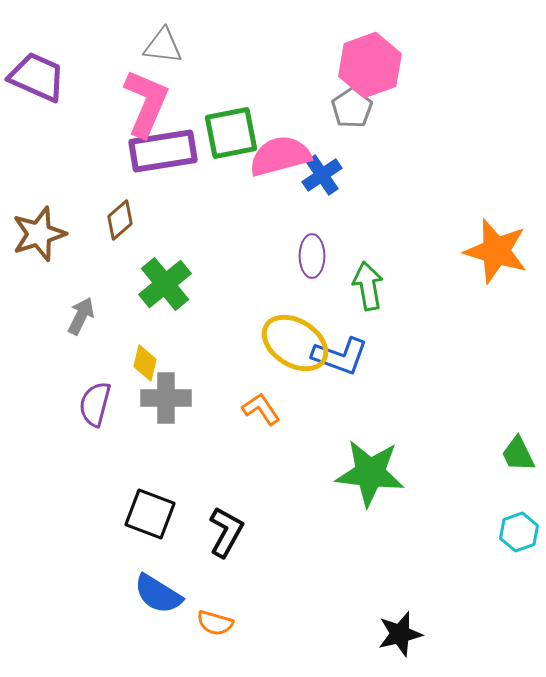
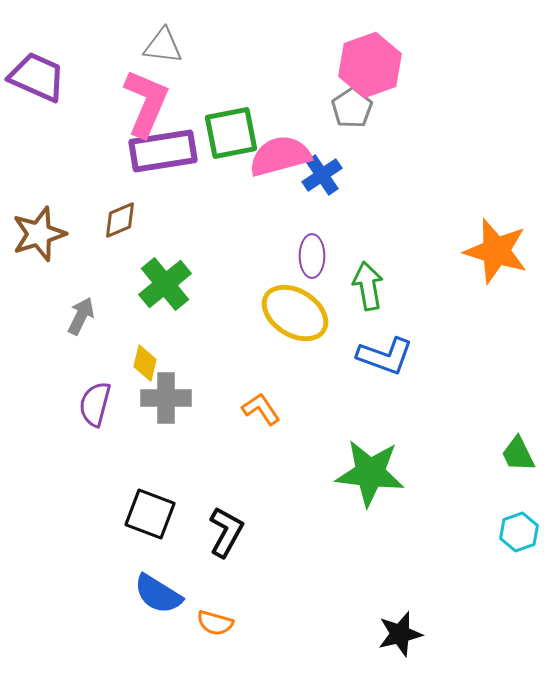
brown diamond: rotated 18 degrees clockwise
yellow ellipse: moved 30 px up
blue L-shape: moved 45 px right
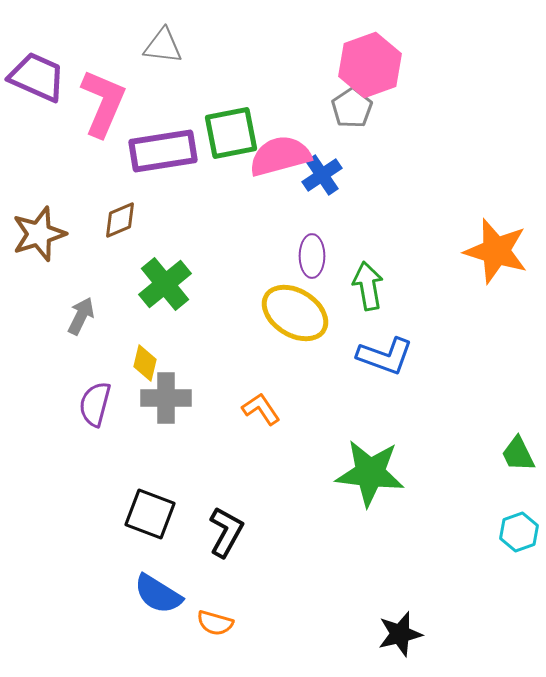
pink L-shape: moved 43 px left
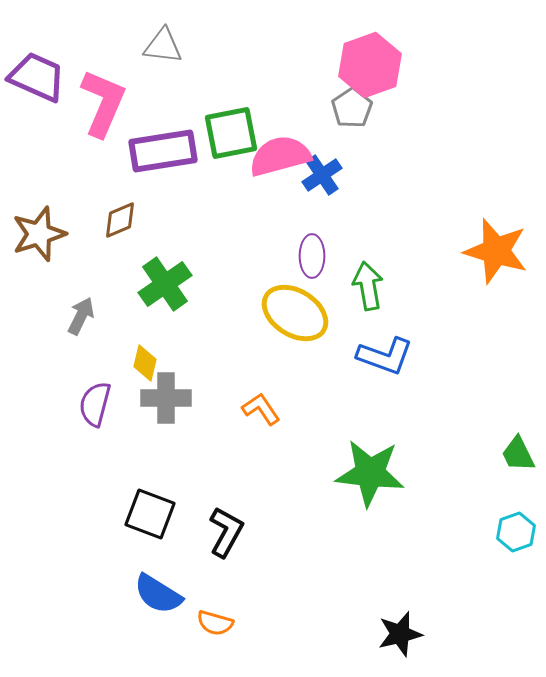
green cross: rotated 4 degrees clockwise
cyan hexagon: moved 3 px left
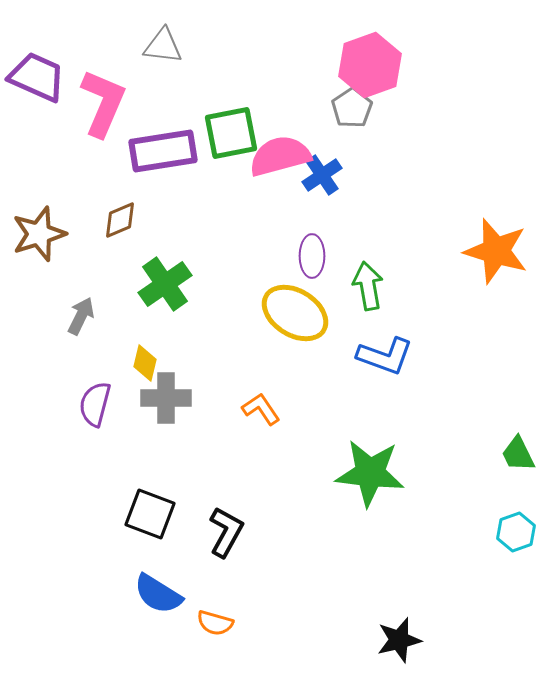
black star: moved 1 px left, 6 px down
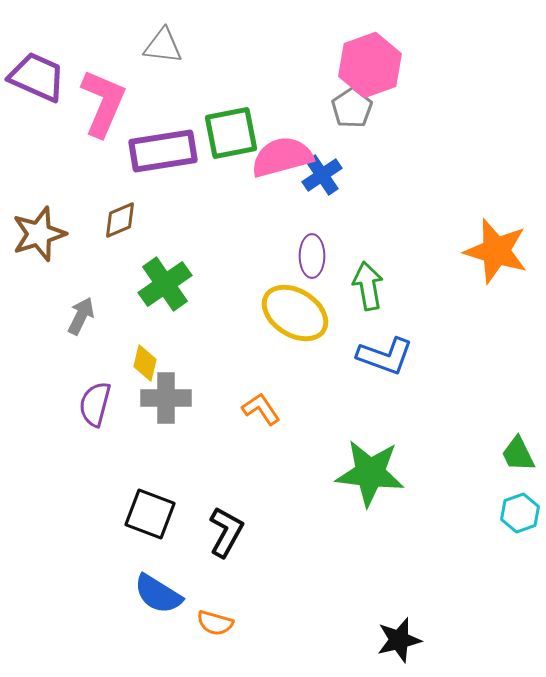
pink semicircle: moved 2 px right, 1 px down
cyan hexagon: moved 4 px right, 19 px up
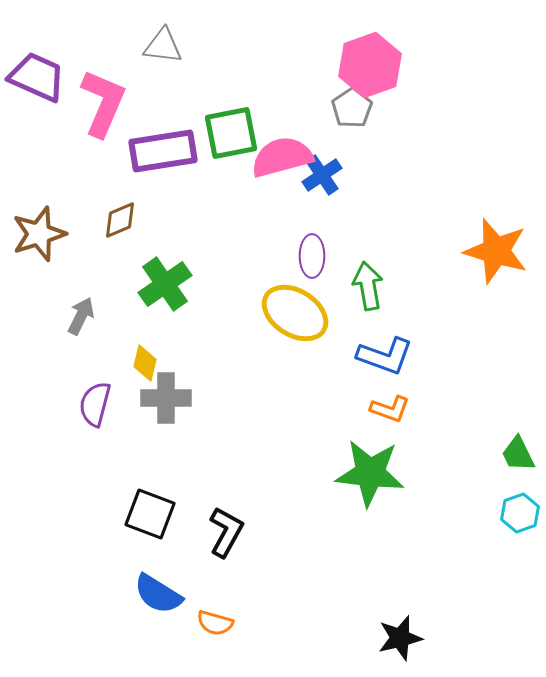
orange L-shape: moved 129 px right; rotated 144 degrees clockwise
black star: moved 1 px right, 2 px up
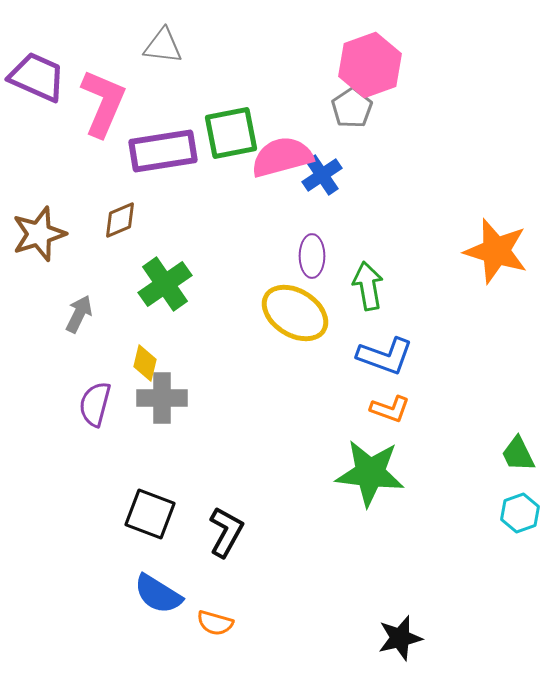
gray arrow: moved 2 px left, 2 px up
gray cross: moved 4 px left
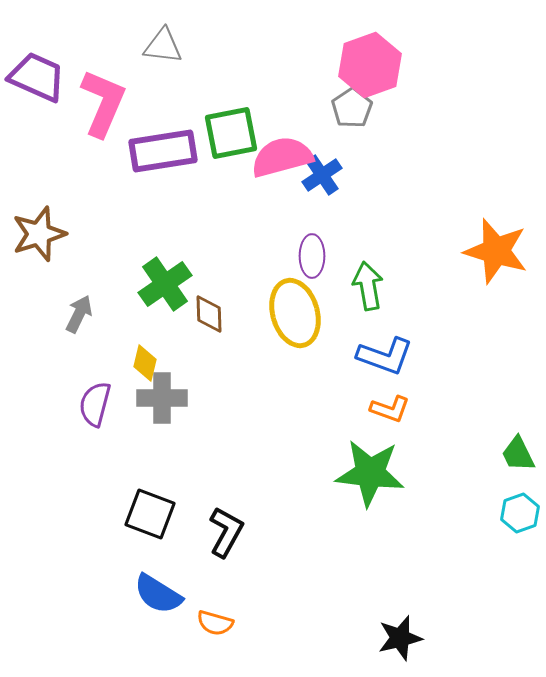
brown diamond: moved 89 px right, 94 px down; rotated 69 degrees counterclockwise
yellow ellipse: rotated 42 degrees clockwise
